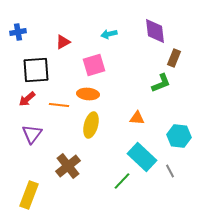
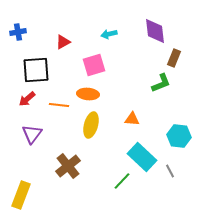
orange triangle: moved 5 px left, 1 px down
yellow rectangle: moved 8 px left
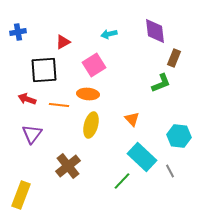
pink square: rotated 15 degrees counterclockwise
black square: moved 8 px right
red arrow: rotated 60 degrees clockwise
orange triangle: rotated 42 degrees clockwise
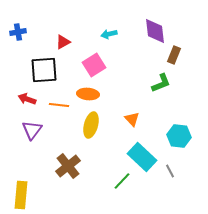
brown rectangle: moved 3 px up
purple triangle: moved 4 px up
yellow rectangle: rotated 16 degrees counterclockwise
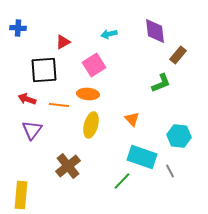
blue cross: moved 4 px up; rotated 14 degrees clockwise
brown rectangle: moved 4 px right; rotated 18 degrees clockwise
cyan rectangle: rotated 24 degrees counterclockwise
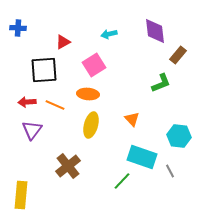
red arrow: moved 3 px down; rotated 24 degrees counterclockwise
orange line: moved 4 px left; rotated 18 degrees clockwise
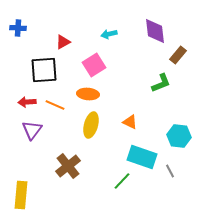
orange triangle: moved 2 px left, 3 px down; rotated 21 degrees counterclockwise
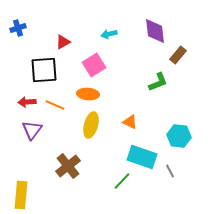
blue cross: rotated 21 degrees counterclockwise
green L-shape: moved 3 px left, 1 px up
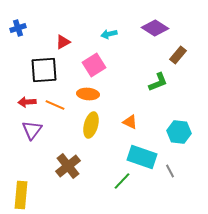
purple diamond: moved 3 px up; rotated 52 degrees counterclockwise
cyan hexagon: moved 4 px up
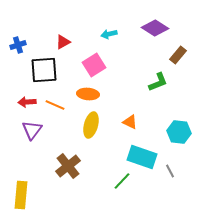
blue cross: moved 17 px down
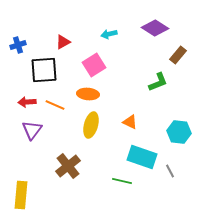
green line: rotated 60 degrees clockwise
